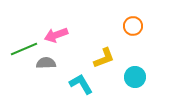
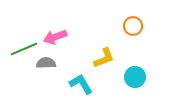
pink arrow: moved 1 px left, 2 px down
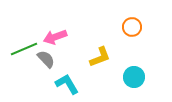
orange circle: moved 1 px left, 1 px down
yellow L-shape: moved 4 px left, 1 px up
gray semicircle: moved 4 px up; rotated 48 degrees clockwise
cyan circle: moved 1 px left
cyan L-shape: moved 14 px left
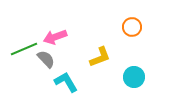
cyan L-shape: moved 1 px left, 2 px up
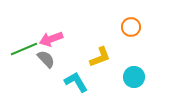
orange circle: moved 1 px left
pink arrow: moved 4 px left, 2 px down
cyan L-shape: moved 10 px right
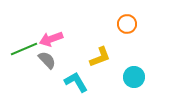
orange circle: moved 4 px left, 3 px up
gray semicircle: moved 1 px right, 1 px down
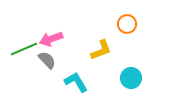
yellow L-shape: moved 1 px right, 7 px up
cyan circle: moved 3 px left, 1 px down
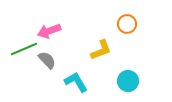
pink arrow: moved 2 px left, 8 px up
cyan circle: moved 3 px left, 3 px down
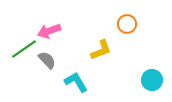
green line: rotated 12 degrees counterclockwise
cyan circle: moved 24 px right, 1 px up
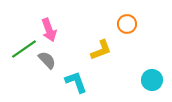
pink arrow: moved 1 px up; rotated 90 degrees counterclockwise
cyan L-shape: rotated 10 degrees clockwise
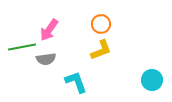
orange circle: moved 26 px left
pink arrow: rotated 55 degrees clockwise
green line: moved 2 px left, 2 px up; rotated 24 degrees clockwise
gray semicircle: moved 1 px left, 1 px up; rotated 126 degrees clockwise
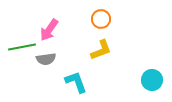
orange circle: moved 5 px up
